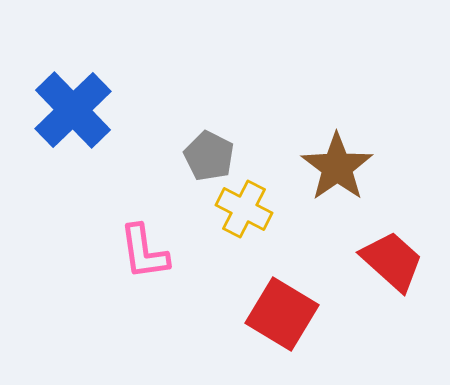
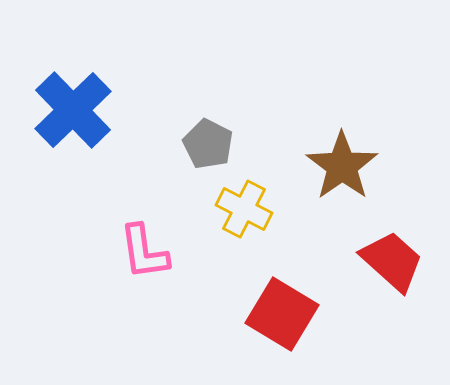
gray pentagon: moved 1 px left, 12 px up
brown star: moved 5 px right, 1 px up
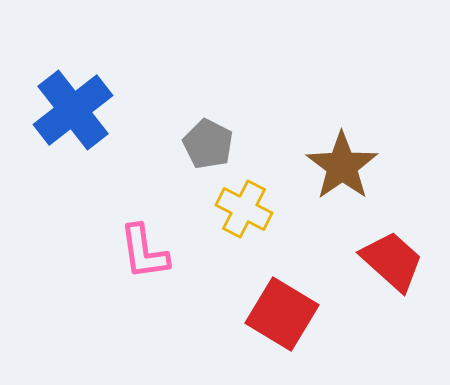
blue cross: rotated 6 degrees clockwise
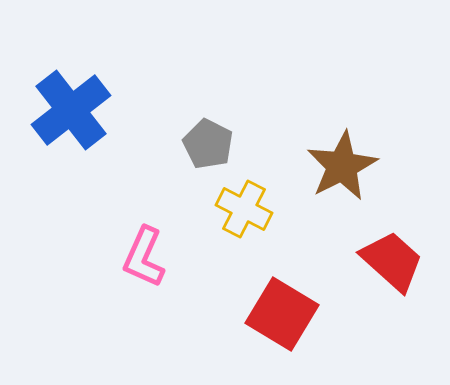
blue cross: moved 2 px left
brown star: rotated 8 degrees clockwise
pink L-shape: moved 5 px down; rotated 32 degrees clockwise
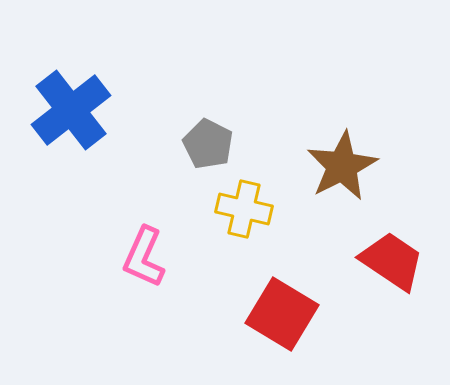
yellow cross: rotated 14 degrees counterclockwise
red trapezoid: rotated 8 degrees counterclockwise
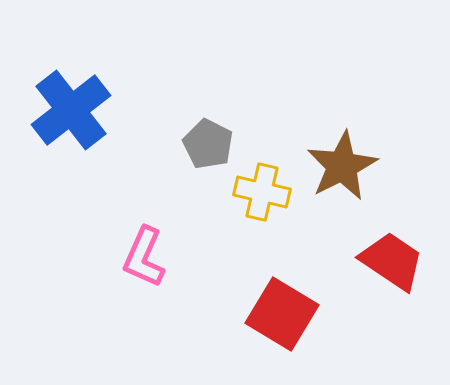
yellow cross: moved 18 px right, 17 px up
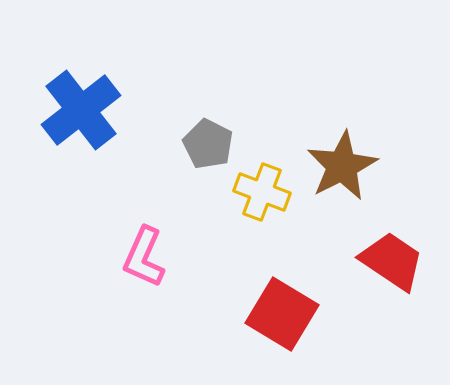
blue cross: moved 10 px right
yellow cross: rotated 8 degrees clockwise
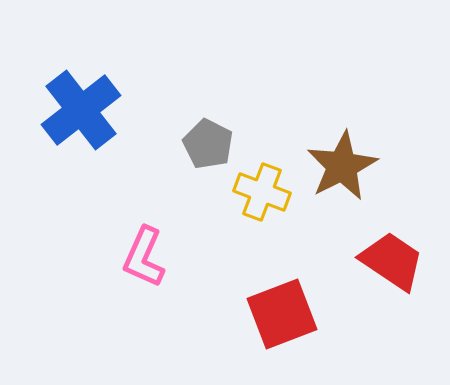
red square: rotated 38 degrees clockwise
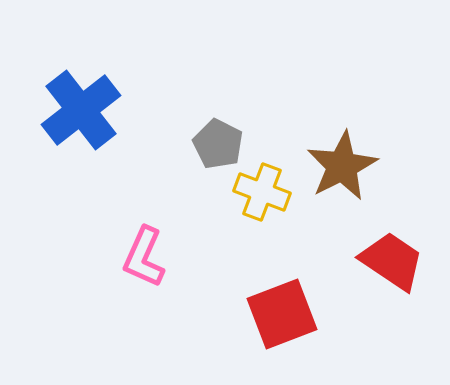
gray pentagon: moved 10 px right
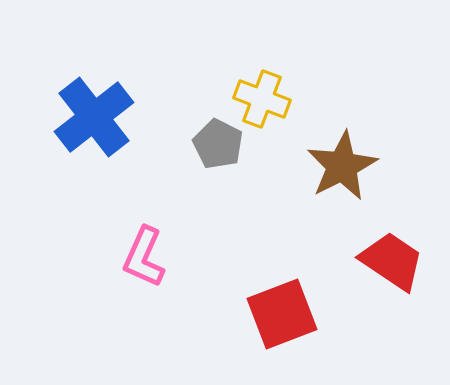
blue cross: moved 13 px right, 7 px down
yellow cross: moved 93 px up
